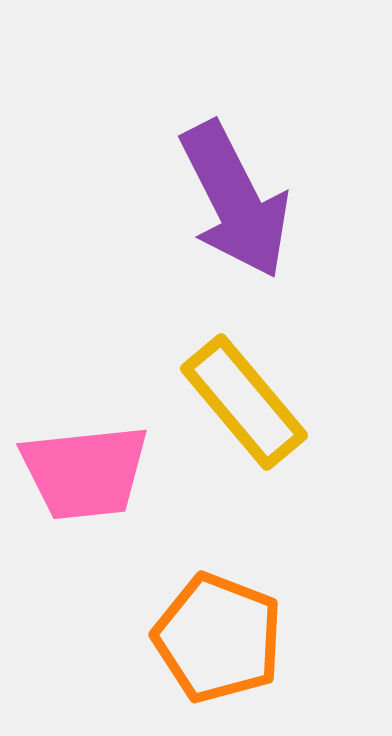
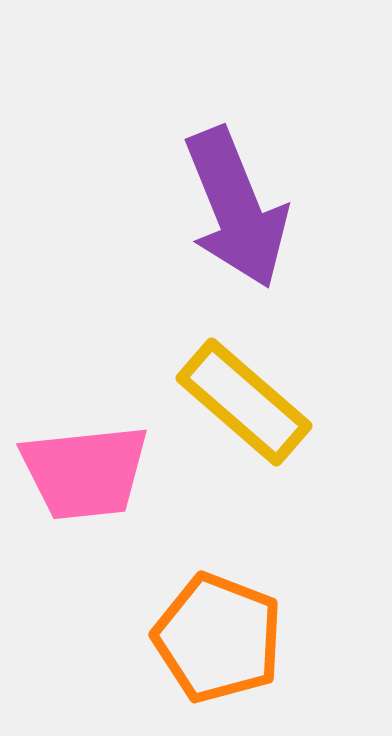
purple arrow: moved 1 px right, 8 px down; rotated 5 degrees clockwise
yellow rectangle: rotated 9 degrees counterclockwise
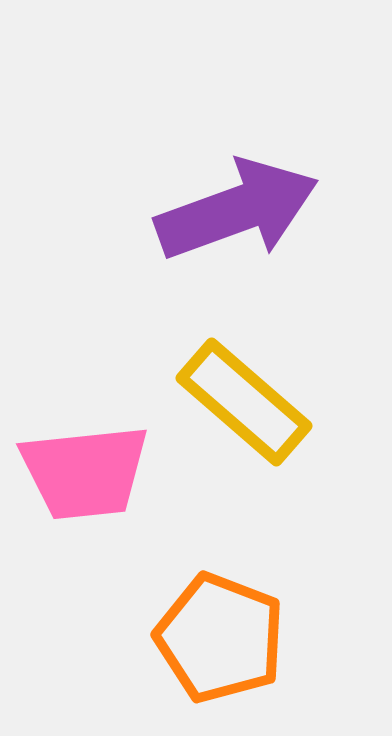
purple arrow: moved 1 px right, 2 px down; rotated 88 degrees counterclockwise
orange pentagon: moved 2 px right
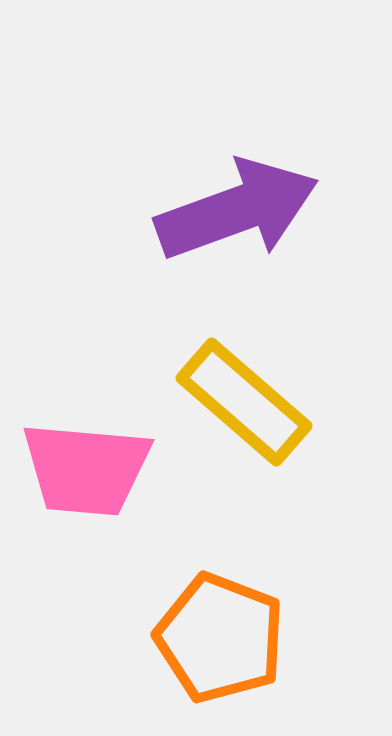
pink trapezoid: moved 1 px right, 3 px up; rotated 11 degrees clockwise
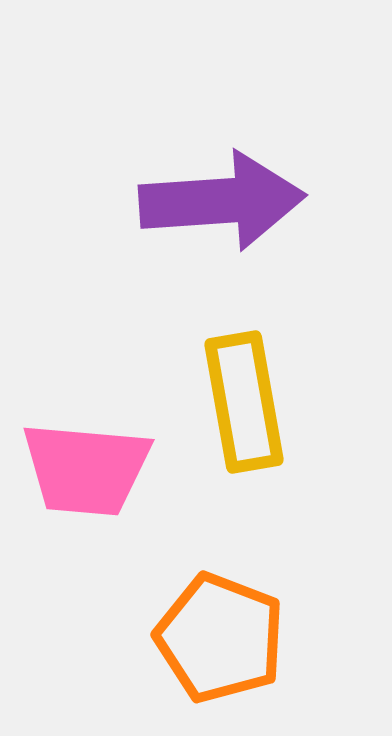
purple arrow: moved 15 px left, 9 px up; rotated 16 degrees clockwise
yellow rectangle: rotated 39 degrees clockwise
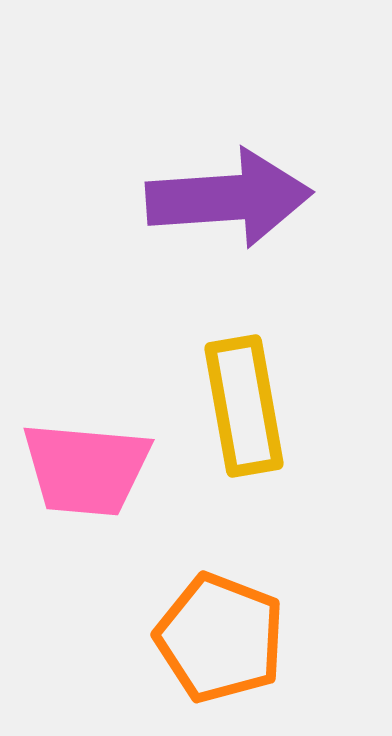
purple arrow: moved 7 px right, 3 px up
yellow rectangle: moved 4 px down
